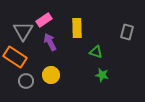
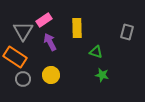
gray circle: moved 3 px left, 2 px up
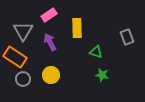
pink rectangle: moved 5 px right, 5 px up
gray rectangle: moved 5 px down; rotated 35 degrees counterclockwise
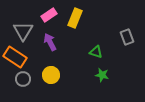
yellow rectangle: moved 2 px left, 10 px up; rotated 24 degrees clockwise
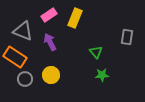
gray triangle: rotated 40 degrees counterclockwise
gray rectangle: rotated 28 degrees clockwise
green triangle: rotated 32 degrees clockwise
green star: rotated 16 degrees counterclockwise
gray circle: moved 2 px right
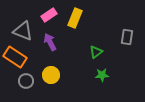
green triangle: rotated 32 degrees clockwise
gray circle: moved 1 px right, 2 px down
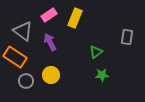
gray triangle: rotated 15 degrees clockwise
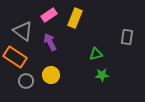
green triangle: moved 2 px down; rotated 24 degrees clockwise
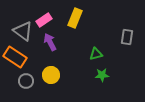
pink rectangle: moved 5 px left, 5 px down
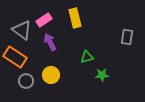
yellow rectangle: rotated 36 degrees counterclockwise
gray triangle: moved 1 px left, 1 px up
green triangle: moved 9 px left, 3 px down
